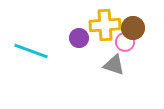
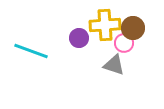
pink circle: moved 1 px left, 1 px down
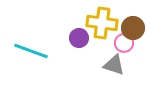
yellow cross: moved 3 px left, 2 px up; rotated 12 degrees clockwise
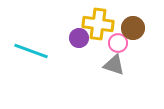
yellow cross: moved 4 px left, 1 px down
pink circle: moved 6 px left
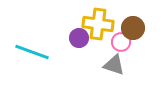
pink circle: moved 3 px right, 1 px up
cyan line: moved 1 px right, 1 px down
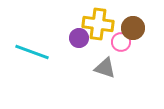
gray triangle: moved 9 px left, 3 px down
